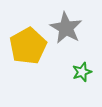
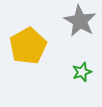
gray star: moved 14 px right, 7 px up
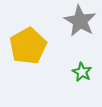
green star: rotated 24 degrees counterclockwise
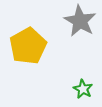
green star: moved 1 px right, 17 px down
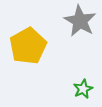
green star: rotated 18 degrees clockwise
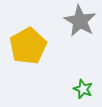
green star: rotated 24 degrees counterclockwise
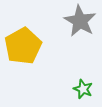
yellow pentagon: moved 5 px left
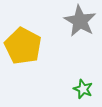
yellow pentagon: rotated 15 degrees counterclockwise
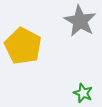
green star: moved 4 px down
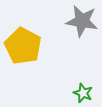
gray star: moved 2 px right; rotated 20 degrees counterclockwise
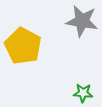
green star: rotated 18 degrees counterclockwise
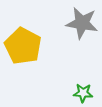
gray star: moved 2 px down
